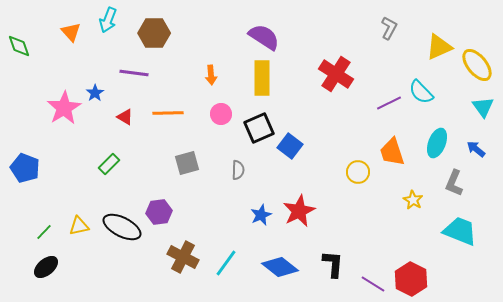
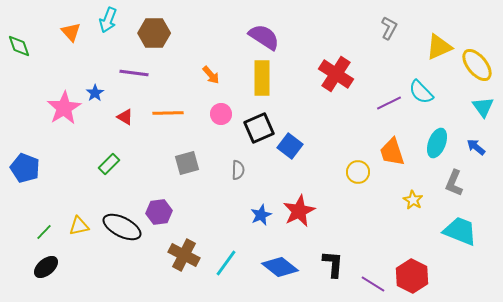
orange arrow at (211, 75): rotated 36 degrees counterclockwise
blue arrow at (476, 149): moved 2 px up
brown cross at (183, 257): moved 1 px right, 2 px up
red hexagon at (411, 279): moved 1 px right, 3 px up
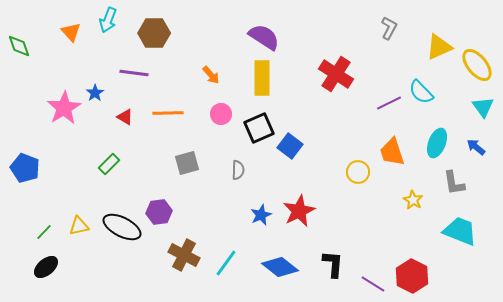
gray L-shape at (454, 183): rotated 32 degrees counterclockwise
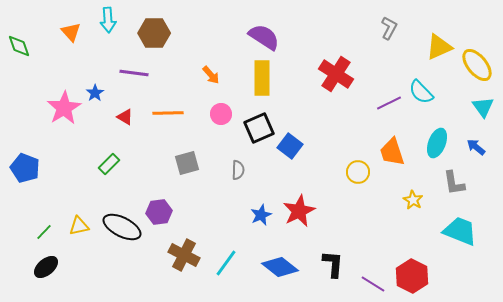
cyan arrow at (108, 20): rotated 25 degrees counterclockwise
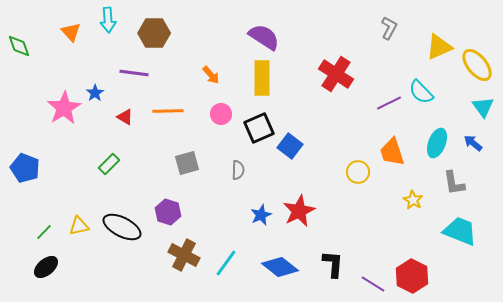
orange line at (168, 113): moved 2 px up
blue arrow at (476, 147): moved 3 px left, 4 px up
purple hexagon at (159, 212): moved 9 px right; rotated 25 degrees clockwise
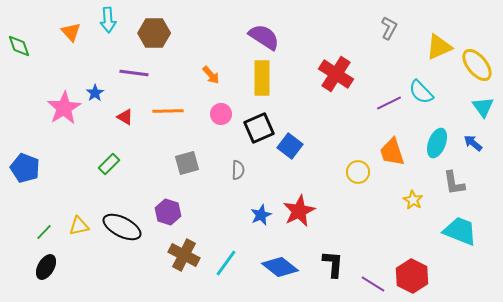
black ellipse at (46, 267): rotated 20 degrees counterclockwise
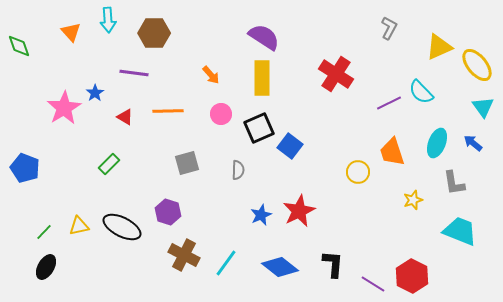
yellow star at (413, 200): rotated 24 degrees clockwise
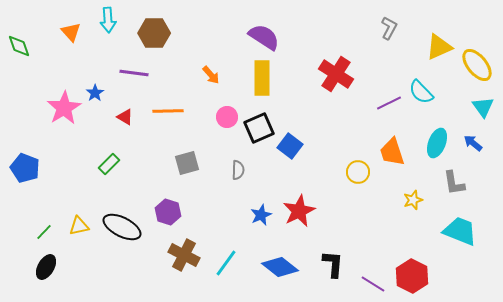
pink circle at (221, 114): moved 6 px right, 3 px down
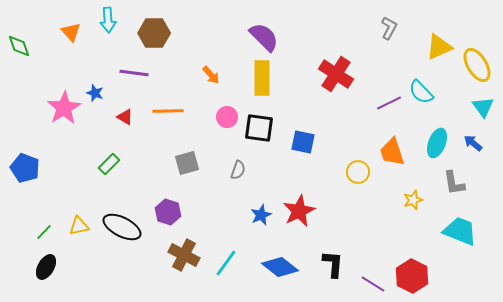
purple semicircle at (264, 37): rotated 12 degrees clockwise
yellow ellipse at (477, 65): rotated 8 degrees clockwise
blue star at (95, 93): rotated 18 degrees counterclockwise
black square at (259, 128): rotated 32 degrees clockwise
blue square at (290, 146): moved 13 px right, 4 px up; rotated 25 degrees counterclockwise
gray semicircle at (238, 170): rotated 18 degrees clockwise
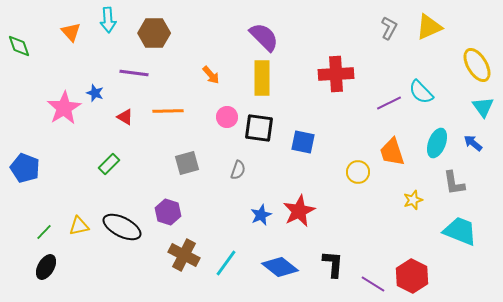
yellow triangle at (439, 47): moved 10 px left, 20 px up
red cross at (336, 74): rotated 36 degrees counterclockwise
